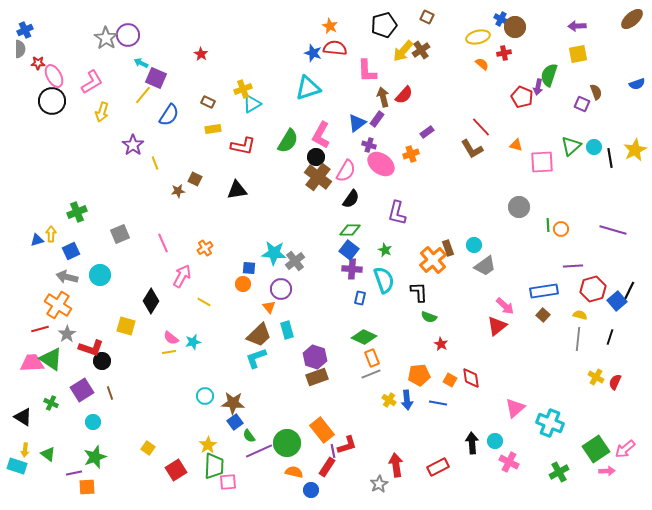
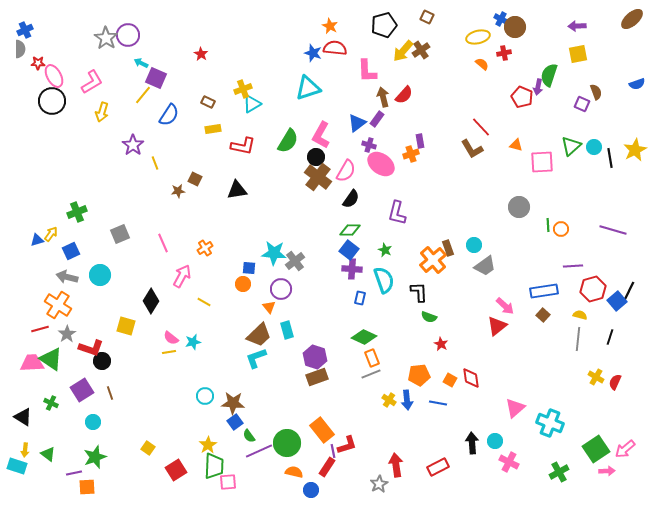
purple rectangle at (427, 132): moved 7 px left, 9 px down; rotated 64 degrees counterclockwise
yellow arrow at (51, 234): rotated 35 degrees clockwise
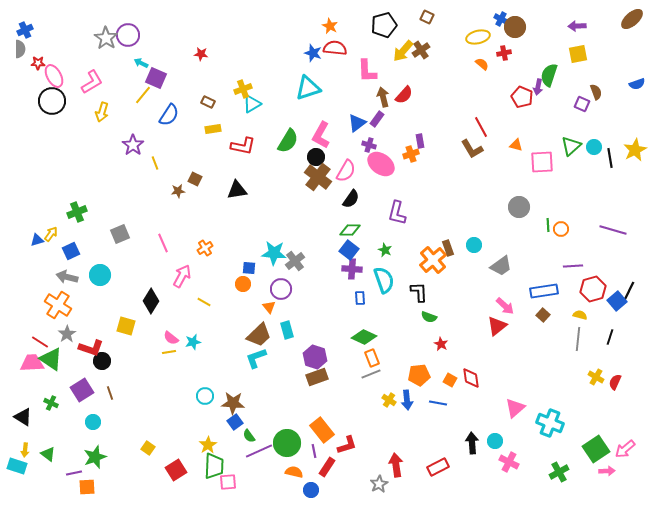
red star at (201, 54): rotated 24 degrees counterclockwise
red line at (481, 127): rotated 15 degrees clockwise
gray trapezoid at (485, 266): moved 16 px right
blue rectangle at (360, 298): rotated 16 degrees counterclockwise
red line at (40, 329): moved 13 px down; rotated 48 degrees clockwise
purple line at (333, 451): moved 19 px left
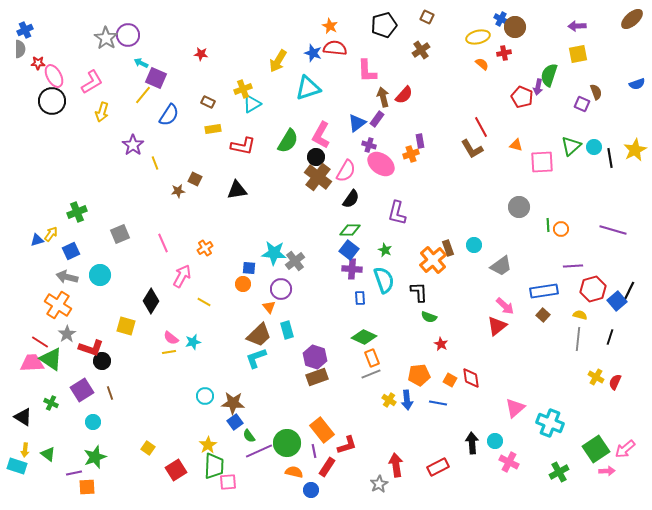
yellow arrow at (403, 51): moved 125 px left, 10 px down; rotated 10 degrees counterclockwise
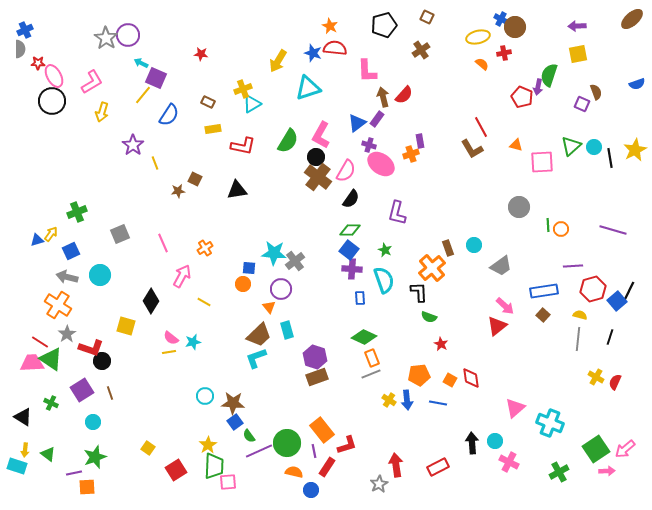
orange cross at (433, 260): moved 1 px left, 8 px down
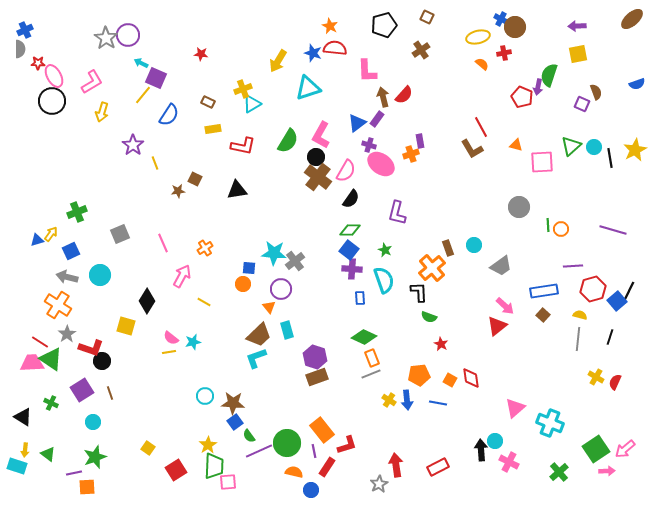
black diamond at (151, 301): moved 4 px left
black arrow at (472, 443): moved 9 px right, 7 px down
green cross at (559, 472): rotated 12 degrees counterclockwise
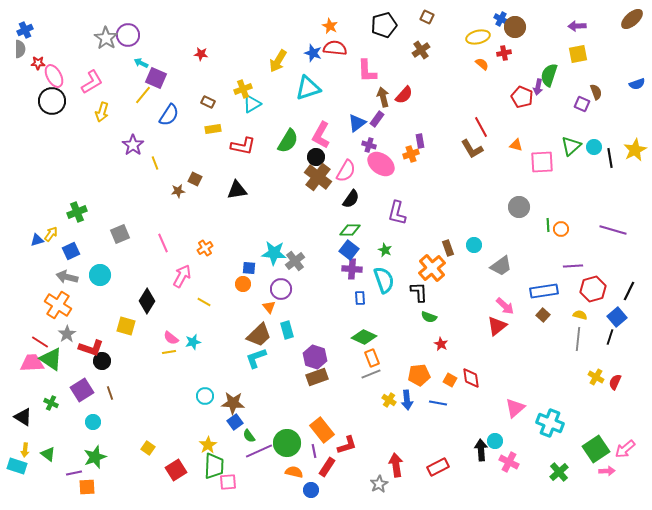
blue square at (617, 301): moved 16 px down
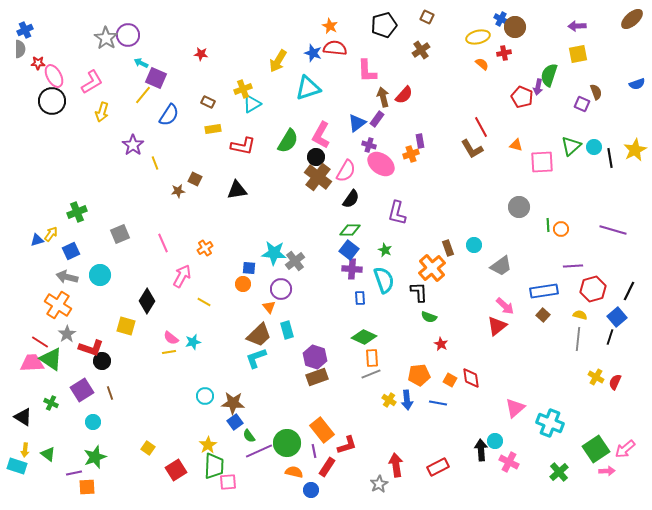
orange rectangle at (372, 358): rotated 18 degrees clockwise
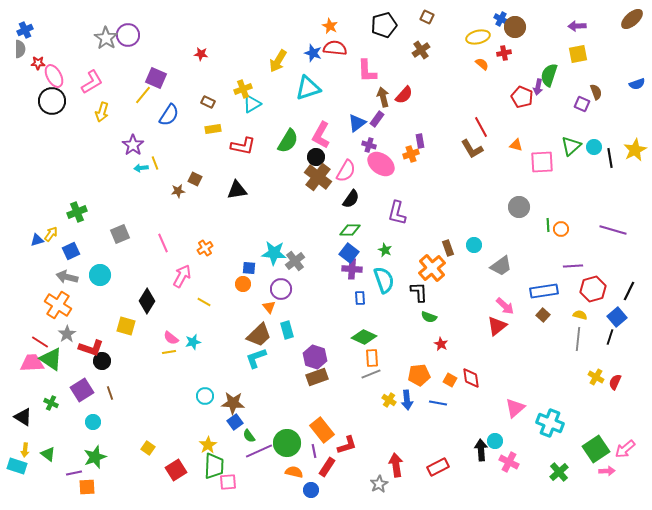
cyan arrow at (141, 63): moved 105 px down; rotated 32 degrees counterclockwise
blue square at (349, 250): moved 3 px down
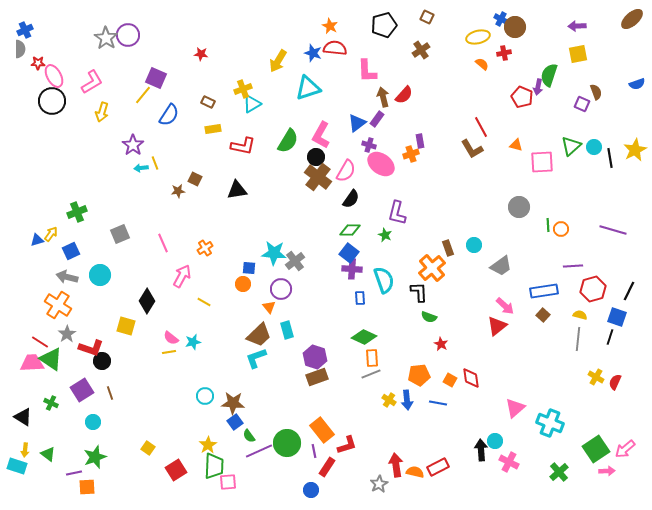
green star at (385, 250): moved 15 px up
blue square at (617, 317): rotated 30 degrees counterclockwise
orange semicircle at (294, 472): moved 121 px right
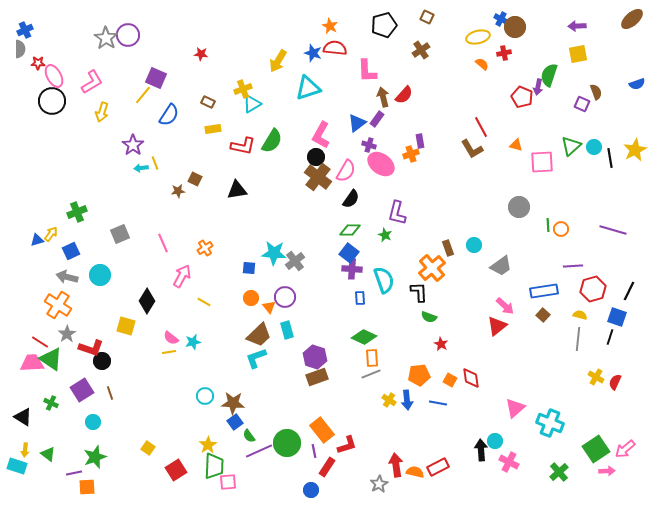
green semicircle at (288, 141): moved 16 px left
orange circle at (243, 284): moved 8 px right, 14 px down
purple circle at (281, 289): moved 4 px right, 8 px down
